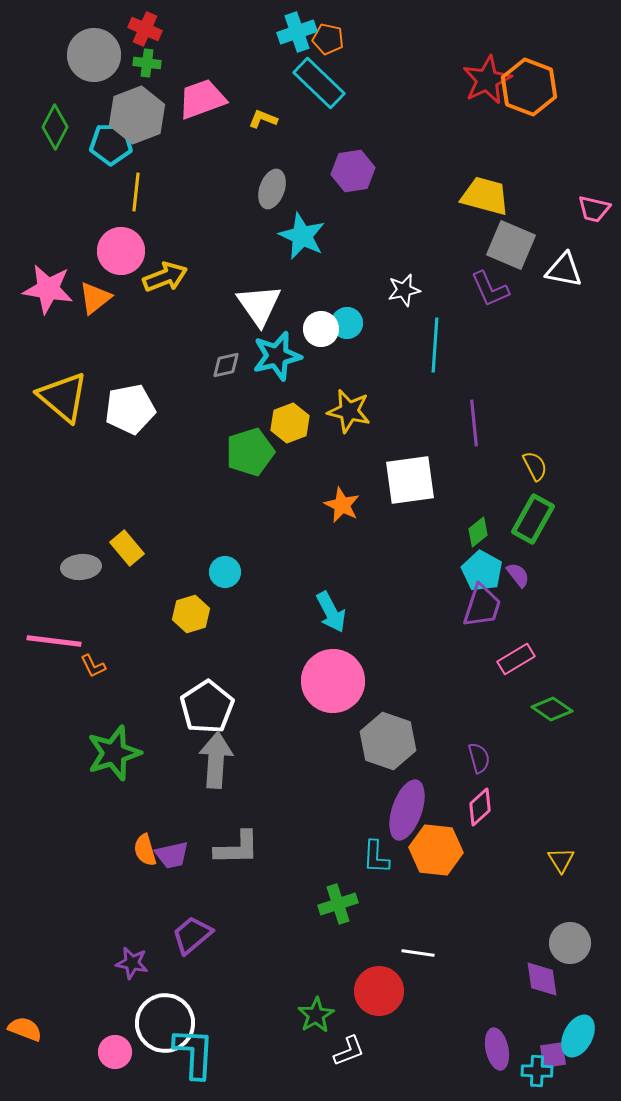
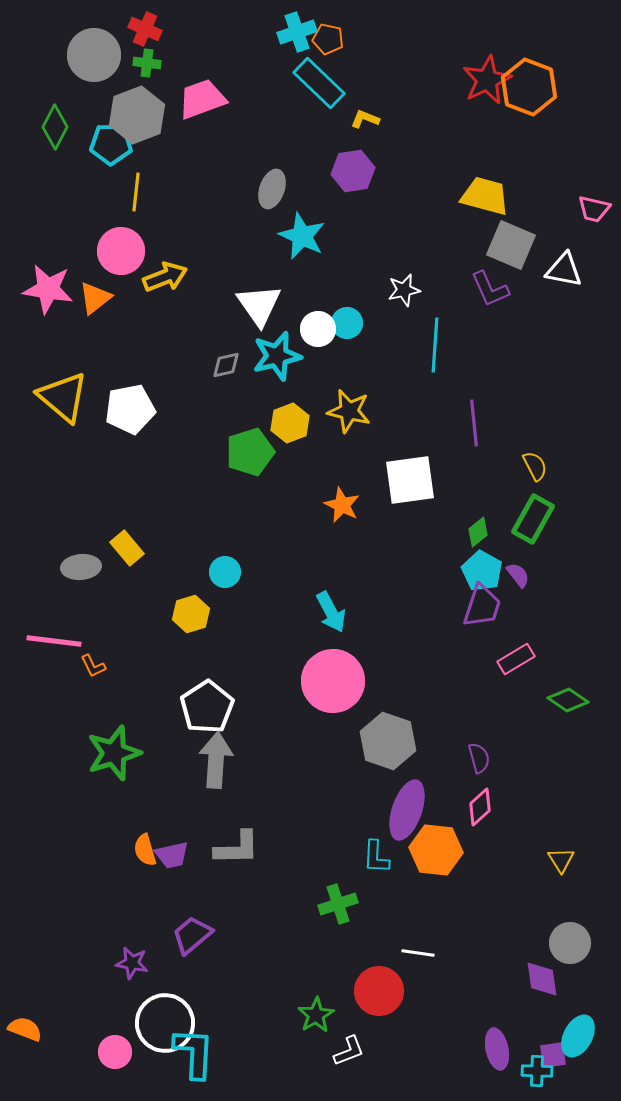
yellow L-shape at (263, 119): moved 102 px right
white circle at (321, 329): moved 3 px left
green diamond at (552, 709): moved 16 px right, 9 px up
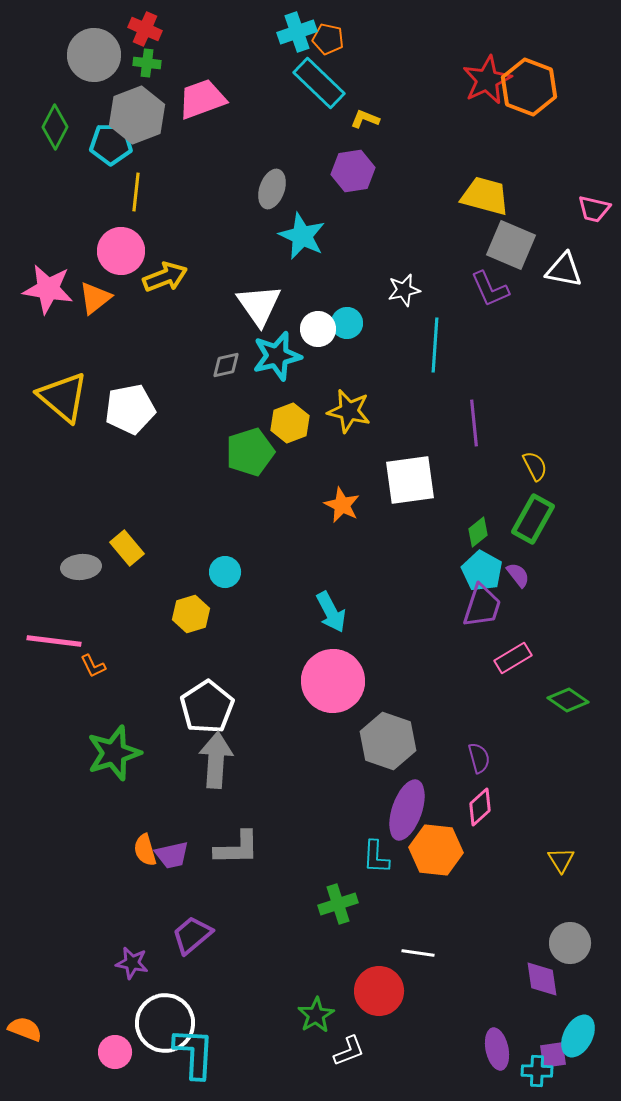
pink rectangle at (516, 659): moved 3 px left, 1 px up
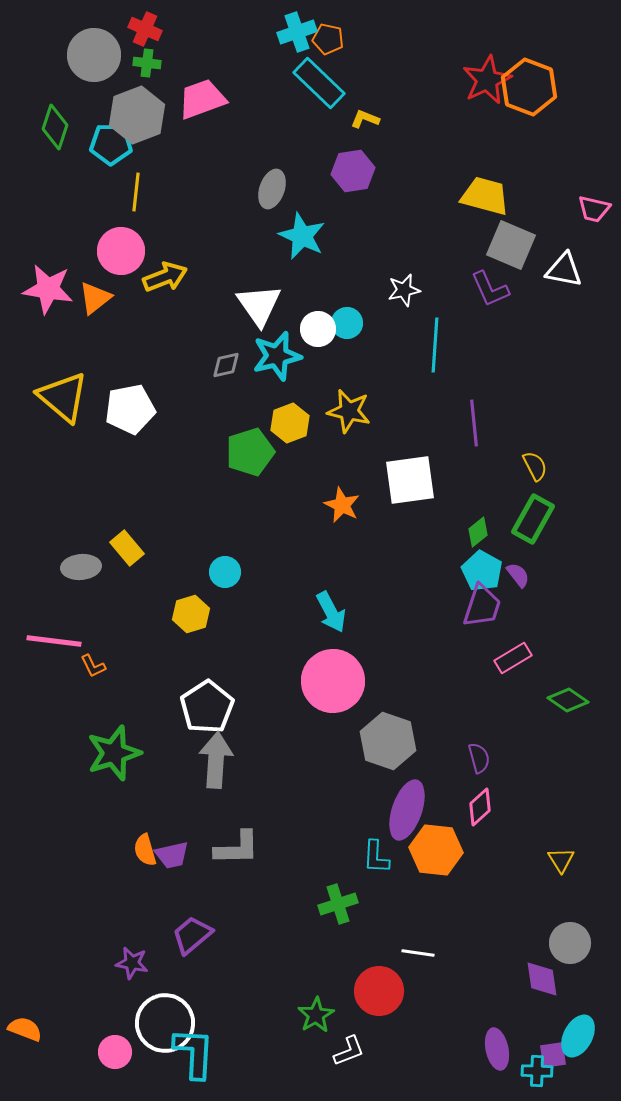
green diamond at (55, 127): rotated 9 degrees counterclockwise
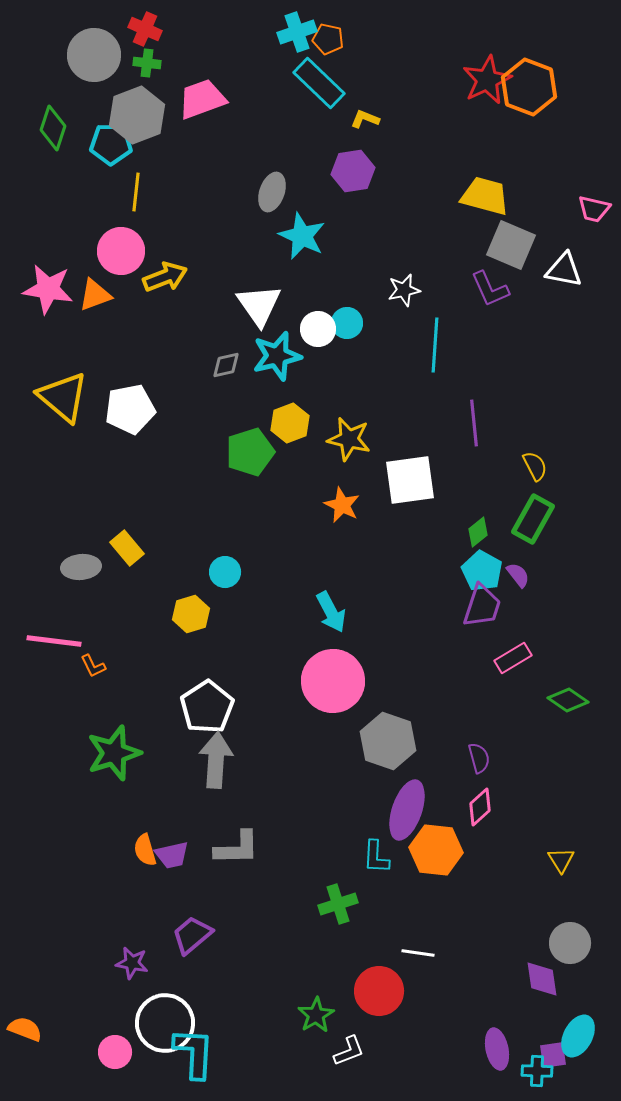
green diamond at (55, 127): moved 2 px left, 1 px down
gray ellipse at (272, 189): moved 3 px down
orange triangle at (95, 298): moved 3 px up; rotated 18 degrees clockwise
yellow star at (349, 411): moved 28 px down
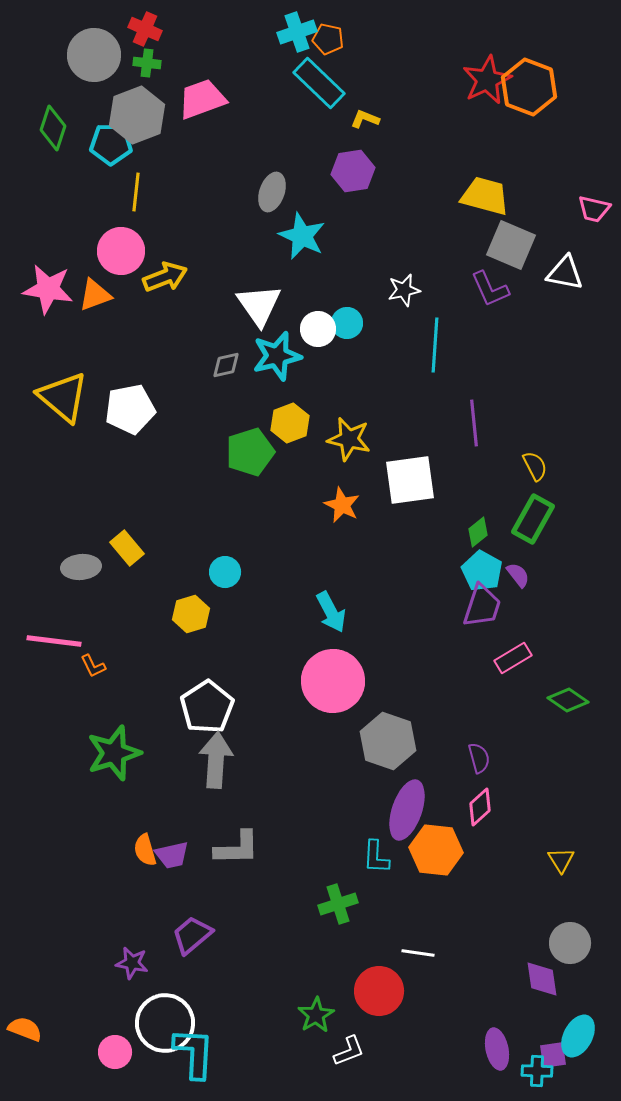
white triangle at (564, 270): moved 1 px right, 3 px down
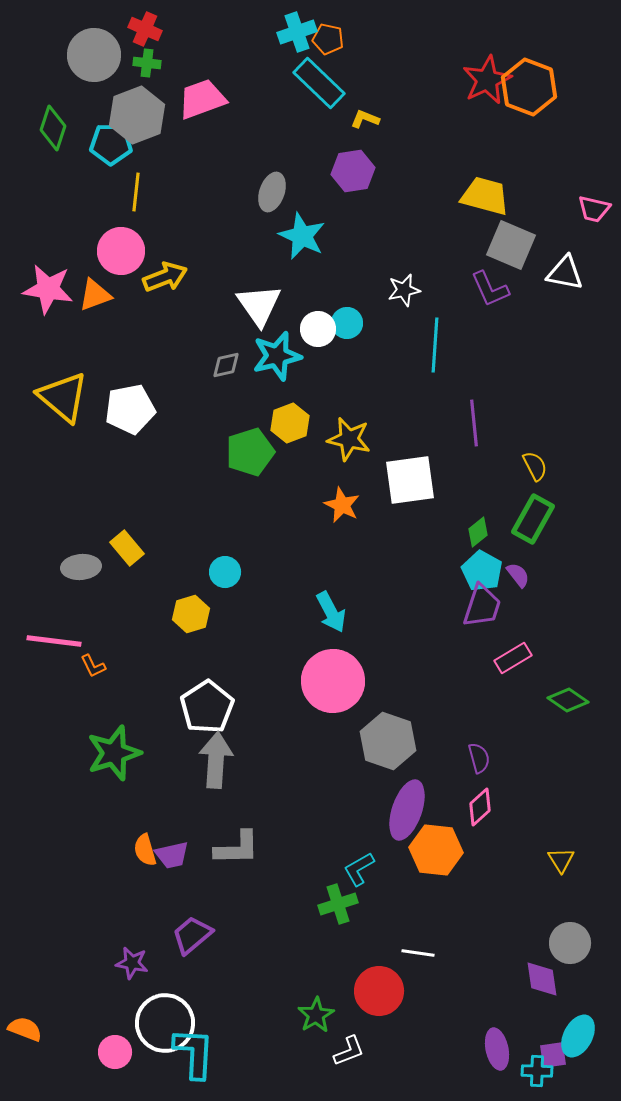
cyan L-shape at (376, 857): moved 17 px left, 12 px down; rotated 57 degrees clockwise
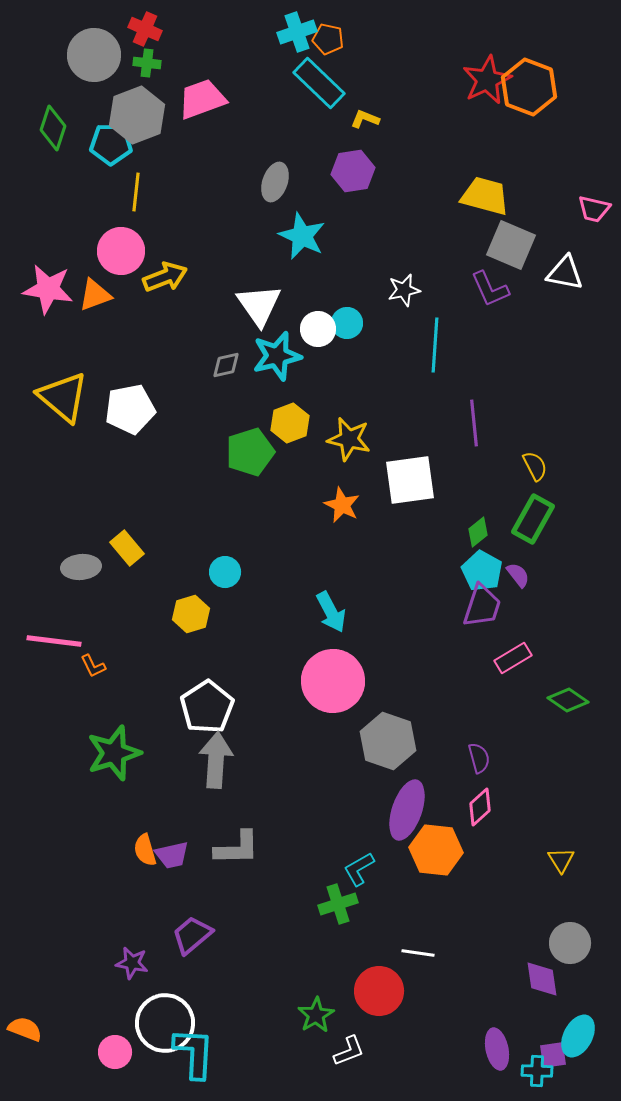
gray ellipse at (272, 192): moved 3 px right, 10 px up
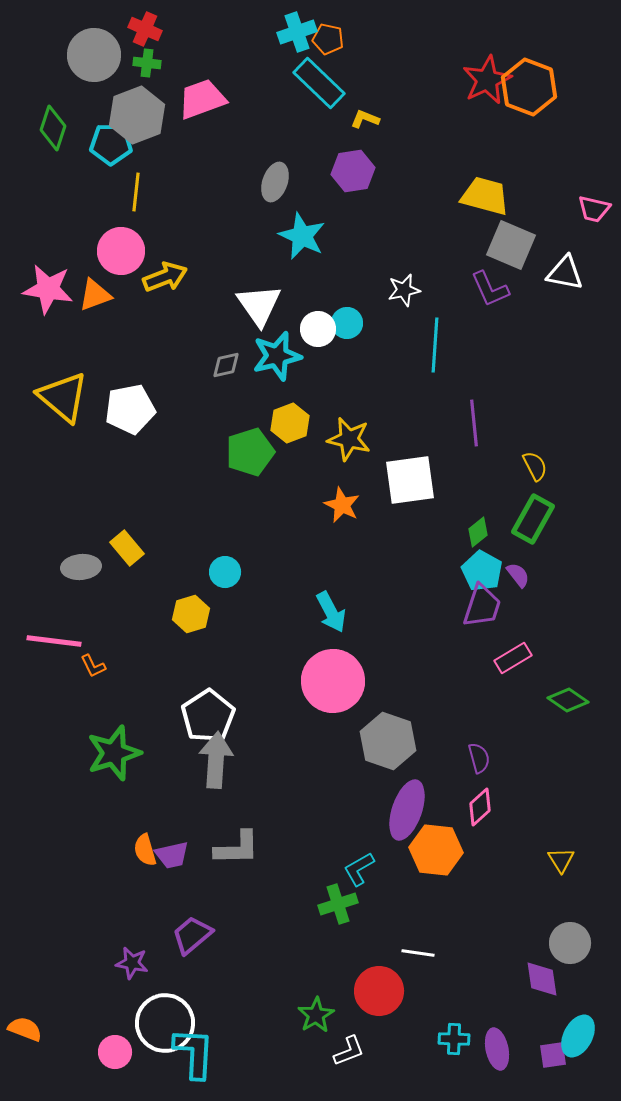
white pentagon at (207, 707): moved 1 px right, 9 px down
cyan cross at (537, 1071): moved 83 px left, 32 px up
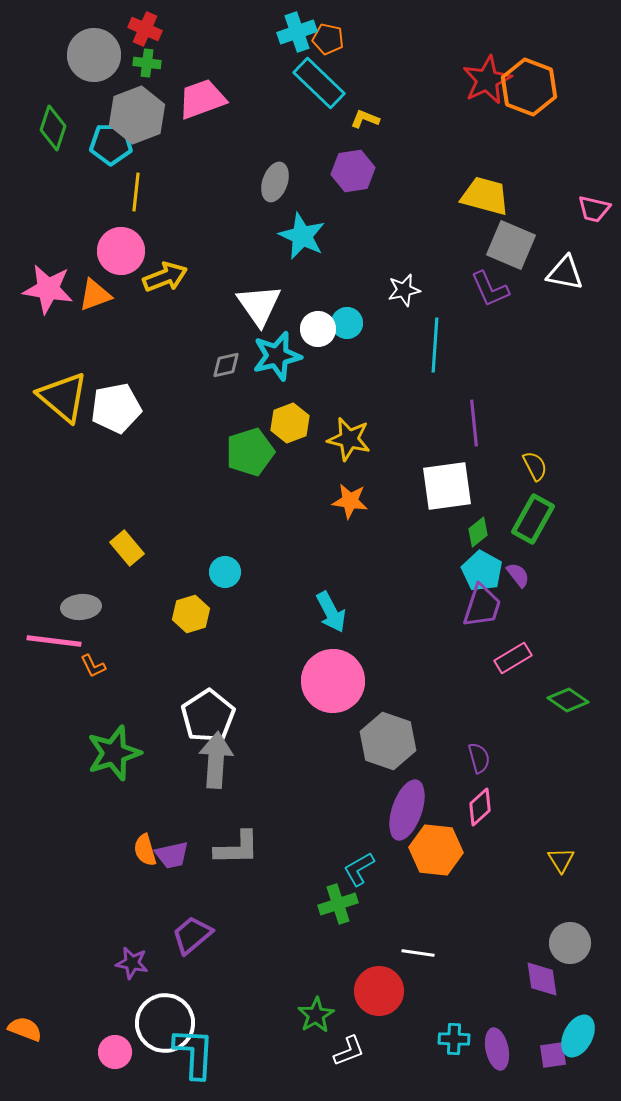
white pentagon at (130, 409): moved 14 px left, 1 px up
white square at (410, 480): moved 37 px right, 6 px down
orange star at (342, 505): moved 8 px right, 4 px up; rotated 18 degrees counterclockwise
gray ellipse at (81, 567): moved 40 px down
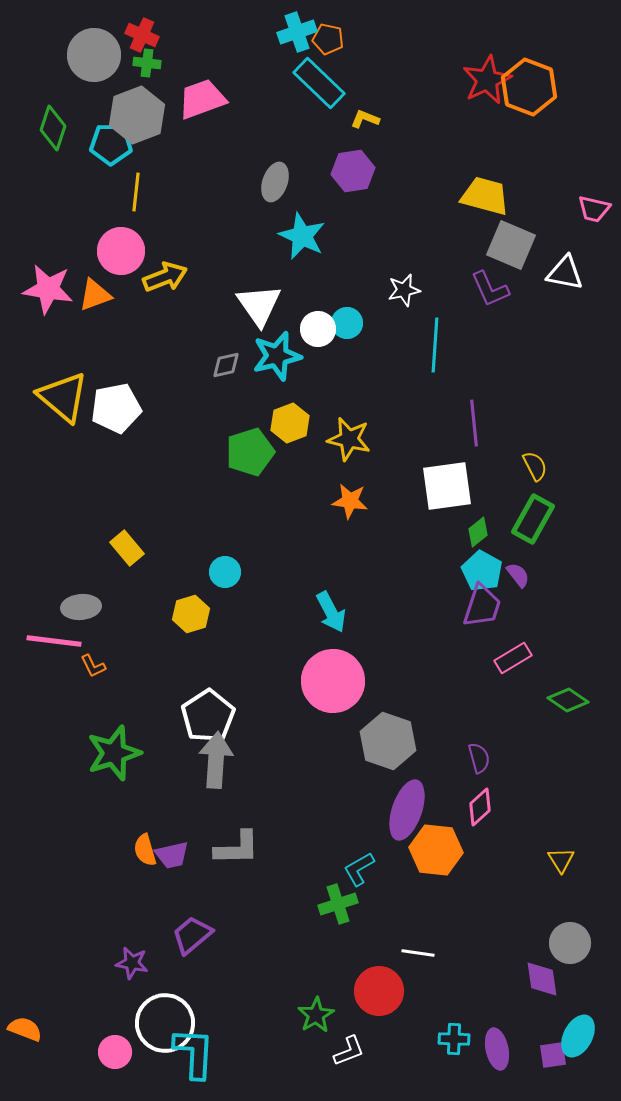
red cross at (145, 29): moved 3 px left, 6 px down
